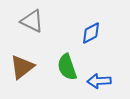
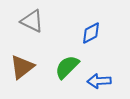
green semicircle: rotated 64 degrees clockwise
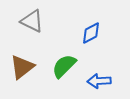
green semicircle: moved 3 px left, 1 px up
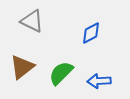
green semicircle: moved 3 px left, 7 px down
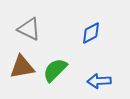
gray triangle: moved 3 px left, 8 px down
brown triangle: rotated 28 degrees clockwise
green semicircle: moved 6 px left, 3 px up
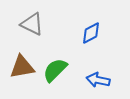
gray triangle: moved 3 px right, 5 px up
blue arrow: moved 1 px left, 1 px up; rotated 15 degrees clockwise
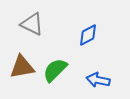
blue diamond: moved 3 px left, 2 px down
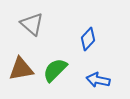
gray triangle: rotated 15 degrees clockwise
blue diamond: moved 4 px down; rotated 20 degrees counterclockwise
brown triangle: moved 1 px left, 2 px down
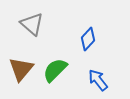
brown triangle: rotated 40 degrees counterclockwise
blue arrow: rotated 40 degrees clockwise
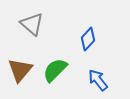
brown triangle: moved 1 px left, 1 px down
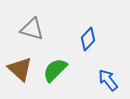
gray triangle: moved 5 px down; rotated 25 degrees counterclockwise
brown triangle: moved 1 px up; rotated 28 degrees counterclockwise
blue arrow: moved 10 px right
